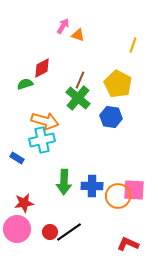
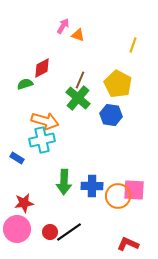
blue hexagon: moved 2 px up
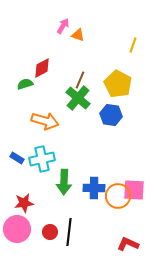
cyan cross: moved 19 px down
blue cross: moved 2 px right, 2 px down
black line: rotated 48 degrees counterclockwise
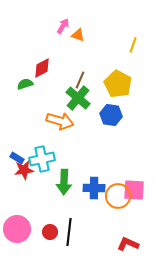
orange arrow: moved 15 px right
red star: moved 33 px up
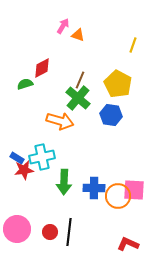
cyan cross: moved 2 px up
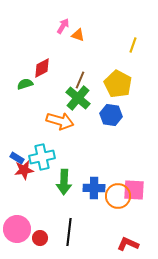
red circle: moved 10 px left, 6 px down
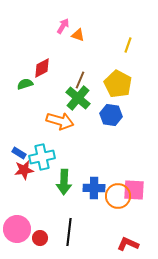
yellow line: moved 5 px left
blue rectangle: moved 2 px right, 5 px up
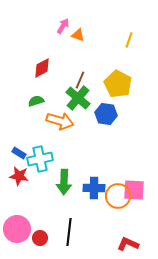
yellow line: moved 1 px right, 5 px up
green semicircle: moved 11 px right, 17 px down
blue hexagon: moved 5 px left, 1 px up
cyan cross: moved 2 px left, 2 px down
red star: moved 5 px left, 6 px down; rotated 18 degrees clockwise
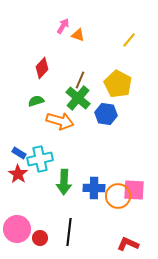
yellow line: rotated 21 degrees clockwise
red diamond: rotated 20 degrees counterclockwise
red star: moved 1 px left, 2 px up; rotated 24 degrees clockwise
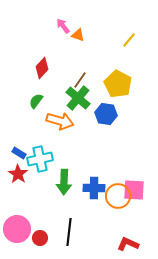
pink arrow: rotated 70 degrees counterclockwise
brown line: rotated 12 degrees clockwise
green semicircle: rotated 35 degrees counterclockwise
